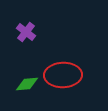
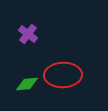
purple cross: moved 2 px right, 2 px down
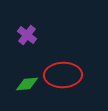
purple cross: moved 1 px left, 1 px down
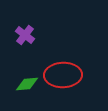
purple cross: moved 2 px left
